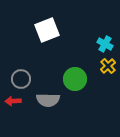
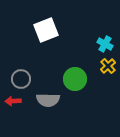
white square: moved 1 px left
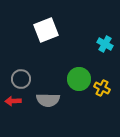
yellow cross: moved 6 px left, 22 px down; rotated 21 degrees counterclockwise
green circle: moved 4 px right
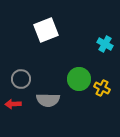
red arrow: moved 3 px down
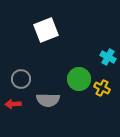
cyan cross: moved 3 px right, 13 px down
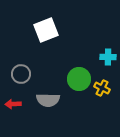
cyan cross: rotated 28 degrees counterclockwise
gray circle: moved 5 px up
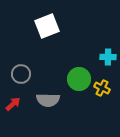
white square: moved 1 px right, 4 px up
red arrow: rotated 140 degrees clockwise
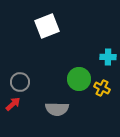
gray circle: moved 1 px left, 8 px down
gray semicircle: moved 9 px right, 9 px down
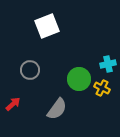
cyan cross: moved 7 px down; rotated 14 degrees counterclockwise
gray circle: moved 10 px right, 12 px up
gray semicircle: rotated 55 degrees counterclockwise
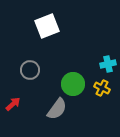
green circle: moved 6 px left, 5 px down
